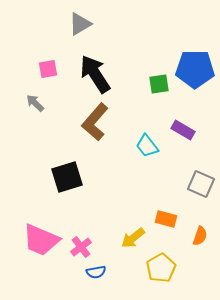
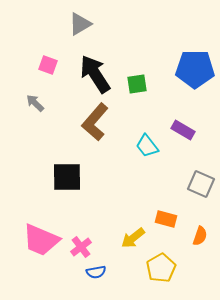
pink square: moved 4 px up; rotated 30 degrees clockwise
green square: moved 22 px left
black square: rotated 16 degrees clockwise
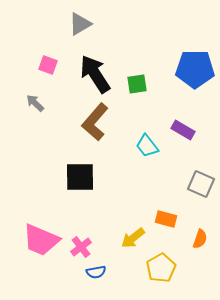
black square: moved 13 px right
orange semicircle: moved 3 px down
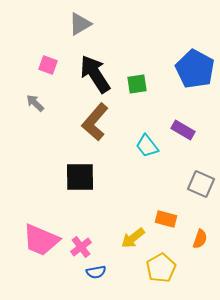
blue pentagon: rotated 27 degrees clockwise
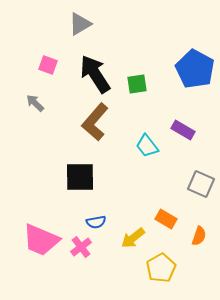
orange rectangle: rotated 15 degrees clockwise
orange semicircle: moved 1 px left, 3 px up
blue semicircle: moved 50 px up
